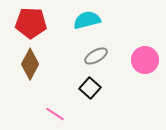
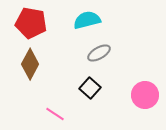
red pentagon: rotated 8 degrees clockwise
gray ellipse: moved 3 px right, 3 px up
pink circle: moved 35 px down
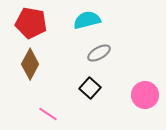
pink line: moved 7 px left
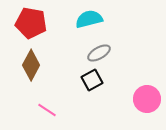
cyan semicircle: moved 2 px right, 1 px up
brown diamond: moved 1 px right, 1 px down
black square: moved 2 px right, 8 px up; rotated 20 degrees clockwise
pink circle: moved 2 px right, 4 px down
pink line: moved 1 px left, 4 px up
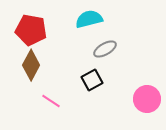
red pentagon: moved 7 px down
gray ellipse: moved 6 px right, 4 px up
pink line: moved 4 px right, 9 px up
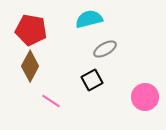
brown diamond: moved 1 px left, 1 px down
pink circle: moved 2 px left, 2 px up
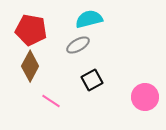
gray ellipse: moved 27 px left, 4 px up
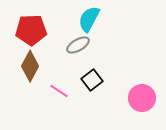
cyan semicircle: rotated 48 degrees counterclockwise
red pentagon: rotated 12 degrees counterclockwise
black square: rotated 10 degrees counterclockwise
pink circle: moved 3 px left, 1 px down
pink line: moved 8 px right, 10 px up
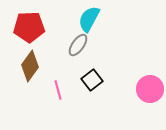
red pentagon: moved 2 px left, 3 px up
gray ellipse: rotated 25 degrees counterclockwise
brown diamond: rotated 8 degrees clockwise
pink line: moved 1 px left, 1 px up; rotated 42 degrees clockwise
pink circle: moved 8 px right, 9 px up
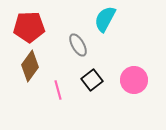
cyan semicircle: moved 16 px right
gray ellipse: rotated 65 degrees counterclockwise
pink circle: moved 16 px left, 9 px up
